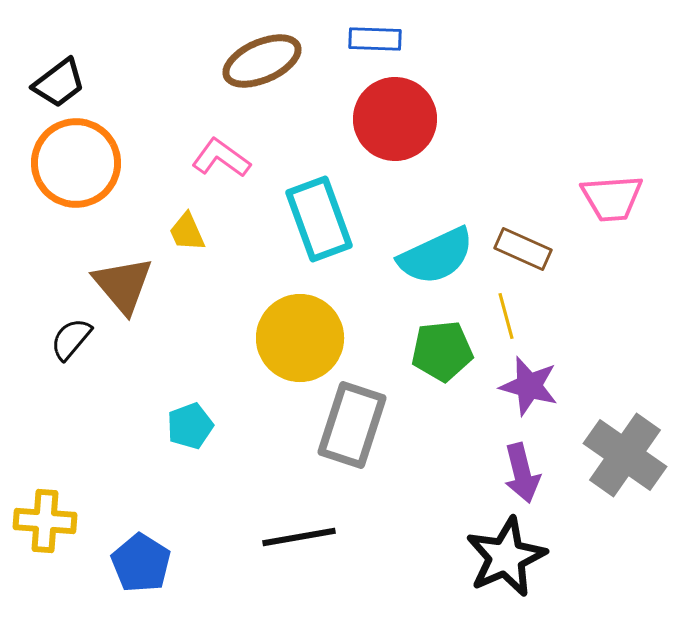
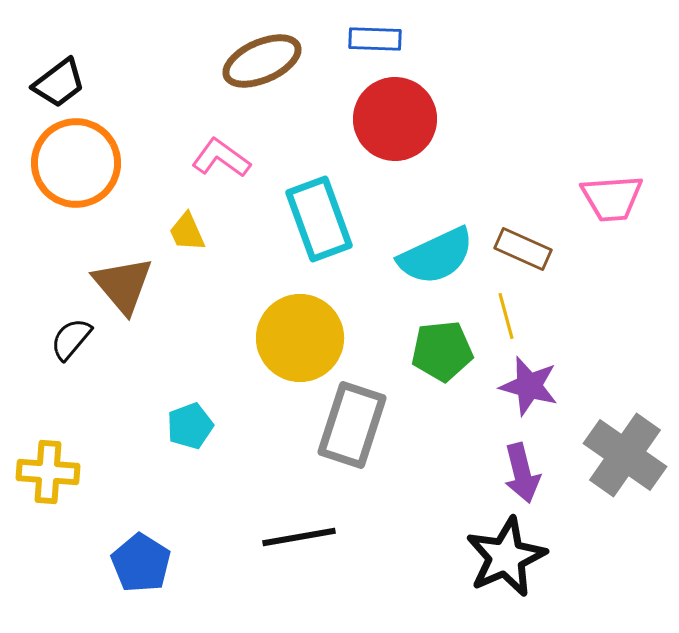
yellow cross: moved 3 px right, 49 px up
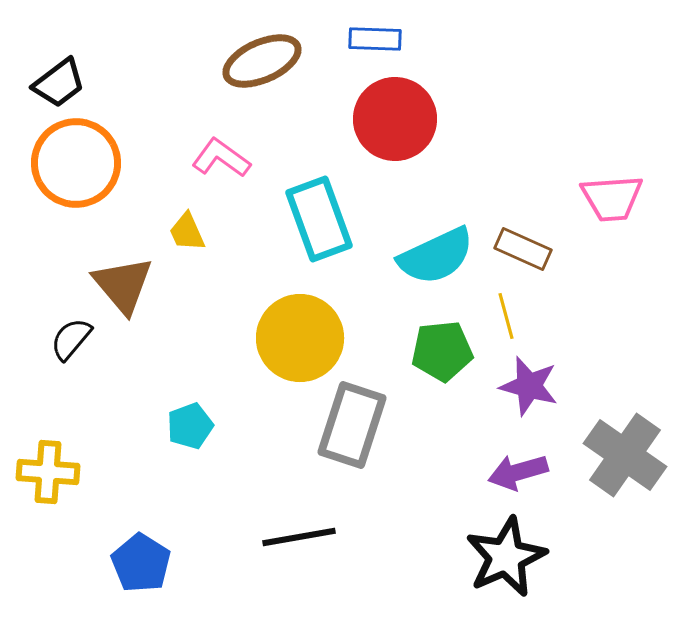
purple arrow: moved 4 px left, 1 px up; rotated 88 degrees clockwise
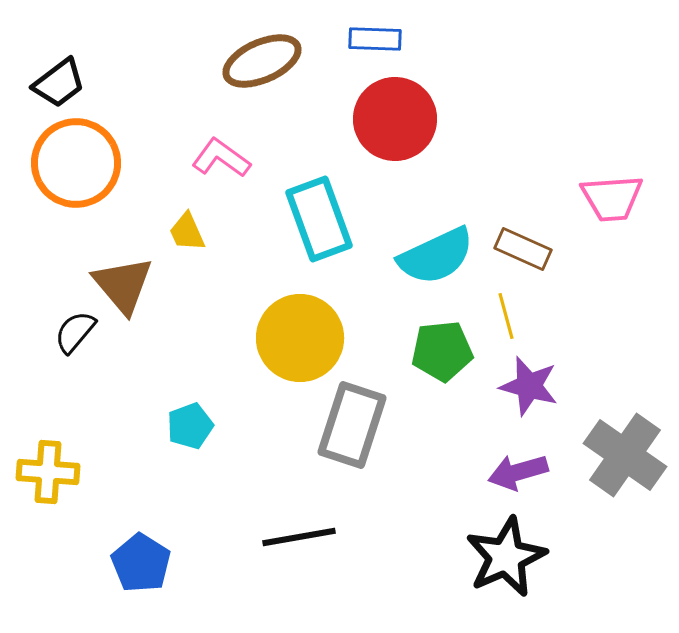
black semicircle: moved 4 px right, 7 px up
